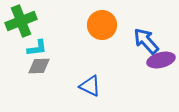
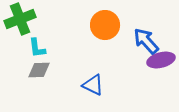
green cross: moved 1 px left, 2 px up
orange circle: moved 3 px right
cyan L-shape: rotated 90 degrees clockwise
gray diamond: moved 4 px down
blue triangle: moved 3 px right, 1 px up
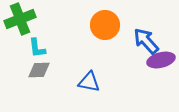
blue triangle: moved 4 px left, 3 px up; rotated 15 degrees counterclockwise
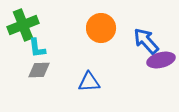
green cross: moved 3 px right, 6 px down
orange circle: moved 4 px left, 3 px down
blue triangle: rotated 15 degrees counterclockwise
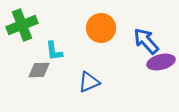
green cross: moved 1 px left
cyan L-shape: moved 17 px right, 3 px down
purple ellipse: moved 2 px down
blue triangle: rotated 20 degrees counterclockwise
